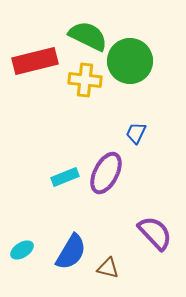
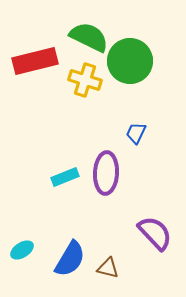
green semicircle: moved 1 px right, 1 px down
yellow cross: rotated 12 degrees clockwise
purple ellipse: rotated 24 degrees counterclockwise
blue semicircle: moved 1 px left, 7 px down
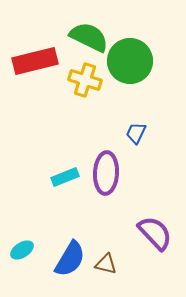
brown triangle: moved 2 px left, 4 px up
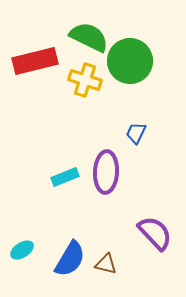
purple ellipse: moved 1 px up
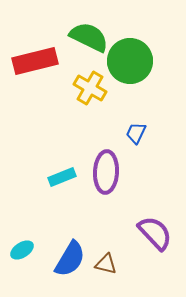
yellow cross: moved 5 px right, 8 px down; rotated 12 degrees clockwise
cyan rectangle: moved 3 px left
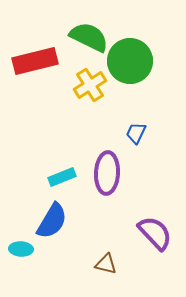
yellow cross: moved 3 px up; rotated 28 degrees clockwise
purple ellipse: moved 1 px right, 1 px down
cyan ellipse: moved 1 px left, 1 px up; rotated 35 degrees clockwise
blue semicircle: moved 18 px left, 38 px up
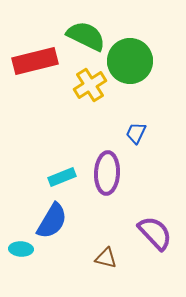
green semicircle: moved 3 px left, 1 px up
brown triangle: moved 6 px up
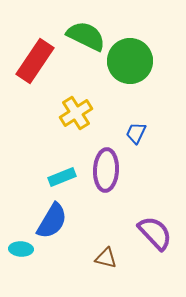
red rectangle: rotated 42 degrees counterclockwise
yellow cross: moved 14 px left, 28 px down
purple ellipse: moved 1 px left, 3 px up
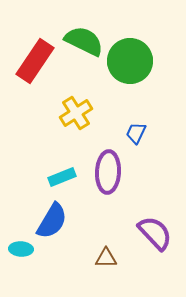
green semicircle: moved 2 px left, 5 px down
purple ellipse: moved 2 px right, 2 px down
brown triangle: rotated 15 degrees counterclockwise
